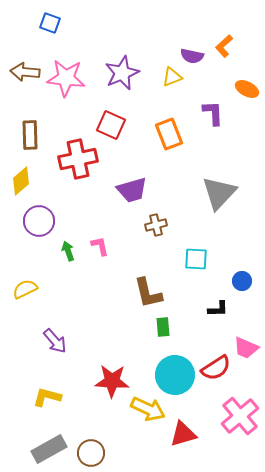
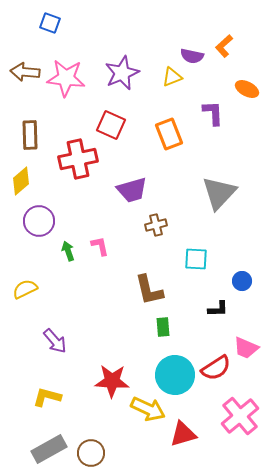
brown L-shape: moved 1 px right, 3 px up
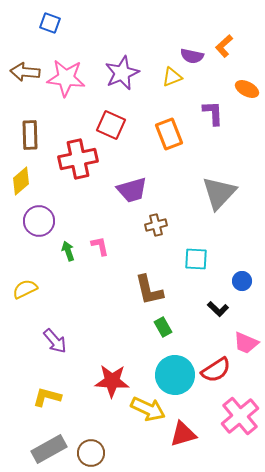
black L-shape: rotated 45 degrees clockwise
green rectangle: rotated 24 degrees counterclockwise
pink trapezoid: moved 5 px up
red semicircle: moved 2 px down
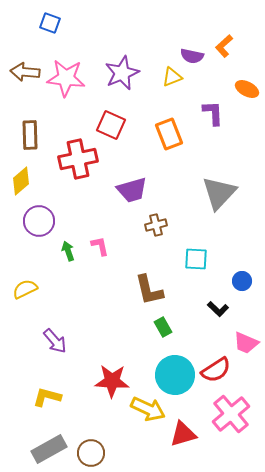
pink cross: moved 9 px left, 2 px up
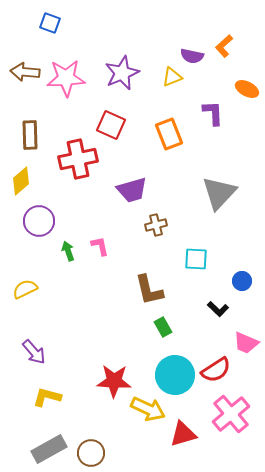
pink star: rotated 9 degrees counterclockwise
purple arrow: moved 21 px left, 11 px down
red star: moved 2 px right
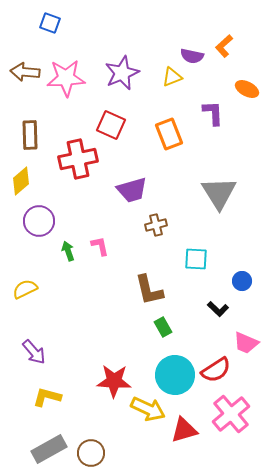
gray triangle: rotated 15 degrees counterclockwise
red triangle: moved 1 px right, 4 px up
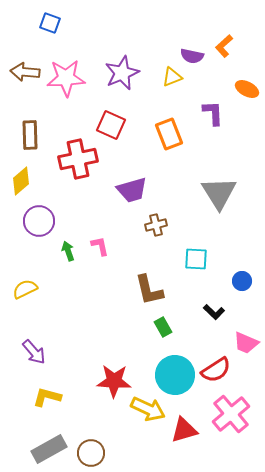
black L-shape: moved 4 px left, 3 px down
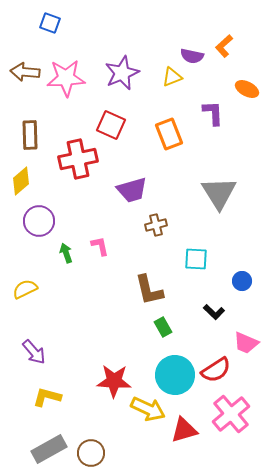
green arrow: moved 2 px left, 2 px down
